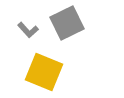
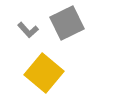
yellow square: moved 1 px down; rotated 18 degrees clockwise
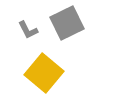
gray L-shape: rotated 15 degrees clockwise
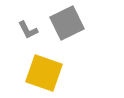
yellow square: rotated 21 degrees counterclockwise
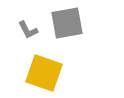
gray square: rotated 16 degrees clockwise
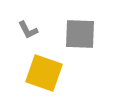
gray square: moved 13 px right, 11 px down; rotated 12 degrees clockwise
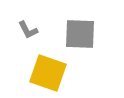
yellow square: moved 4 px right
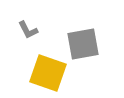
gray square: moved 3 px right, 10 px down; rotated 12 degrees counterclockwise
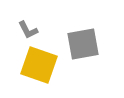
yellow square: moved 9 px left, 8 px up
